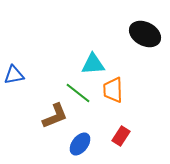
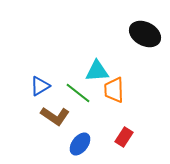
cyan triangle: moved 4 px right, 7 px down
blue triangle: moved 26 px right, 11 px down; rotated 20 degrees counterclockwise
orange trapezoid: moved 1 px right
brown L-shape: rotated 56 degrees clockwise
red rectangle: moved 3 px right, 1 px down
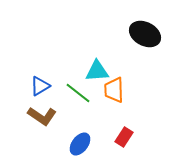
brown L-shape: moved 13 px left
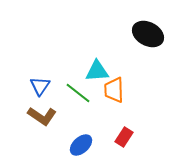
black ellipse: moved 3 px right
blue triangle: rotated 25 degrees counterclockwise
blue ellipse: moved 1 px right, 1 px down; rotated 10 degrees clockwise
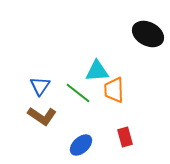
red rectangle: moved 1 px right; rotated 48 degrees counterclockwise
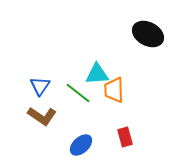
cyan triangle: moved 3 px down
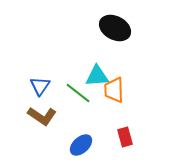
black ellipse: moved 33 px left, 6 px up
cyan triangle: moved 2 px down
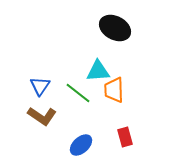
cyan triangle: moved 1 px right, 5 px up
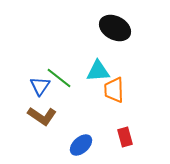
green line: moved 19 px left, 15 px up
